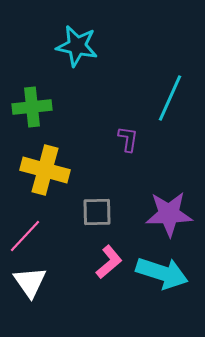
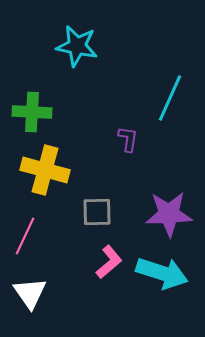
green cross: moved 5 px down; rotated 9 degrees clockwise
pink line: rotated 18 degrees counterclockwise
white triangle: moved 11 px down
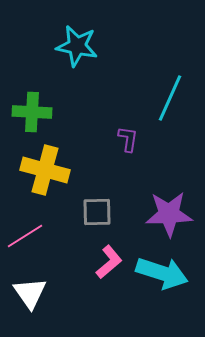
pink line: rotated 33 degrees clockwise
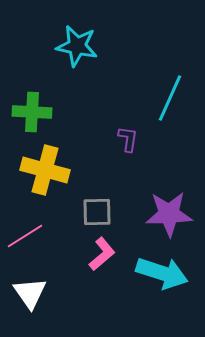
pink L-shape: moved 7 px left, 8 px up
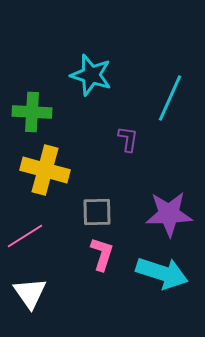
cyan star: moved 14 px right, 29 px down; rotated 6 degrees clockwise
pink L-shape: rotated 32 degrees counterclockwise
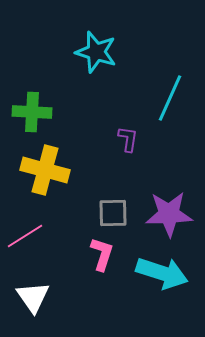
cyan star: moved 5 px right, 23 px up
gray square: moved 16 px right, 1 px down
white triangle: moved 3 px right, 4 px down
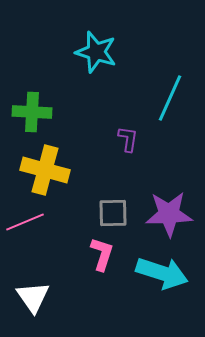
pink line: moved 14 px up; rotated 9 degrees clockwise
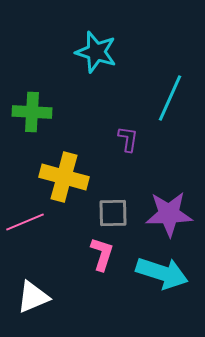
yellow cross: moved 19 px right, 7 px down
white triangle: rotated 42 degrees clockwise
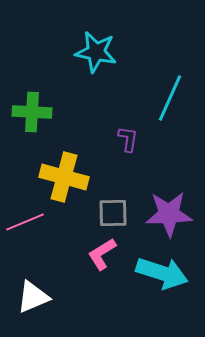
cyan star: rotated 6 degrees counterclockwise
pink L-shape: rotated 140 degrees counterclockwise
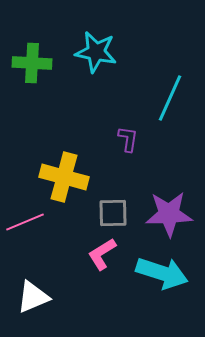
green cross: moved 49 px up
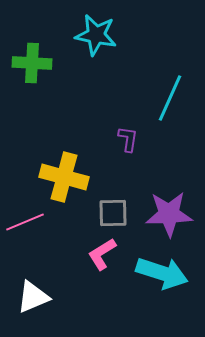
cyan star: moved 17 px up
